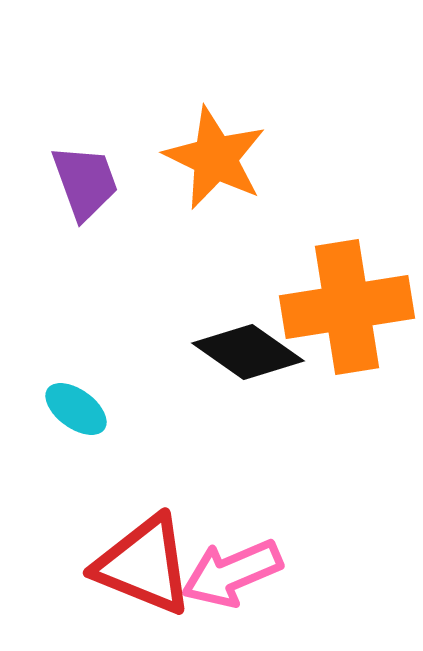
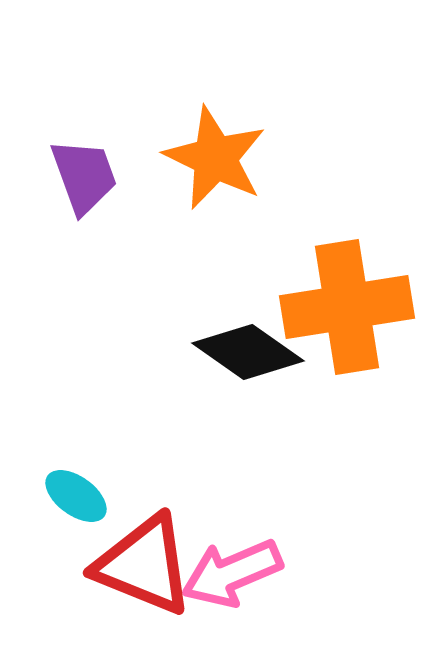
purple trapezoid: moved 1 px left, 6 px up
cyan ellipse: moved 87 px down
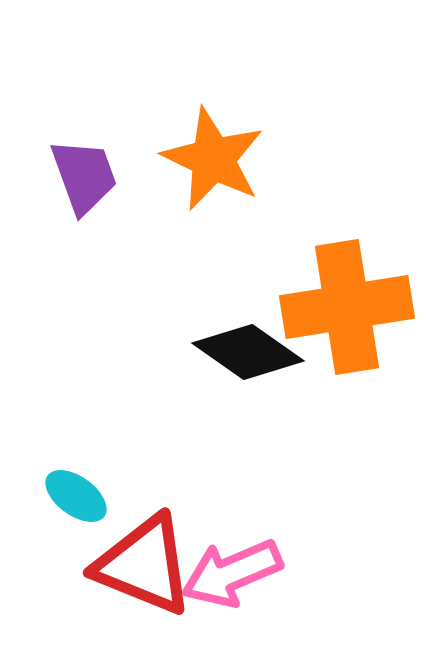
orange star: moved 2 px left, 1 px down
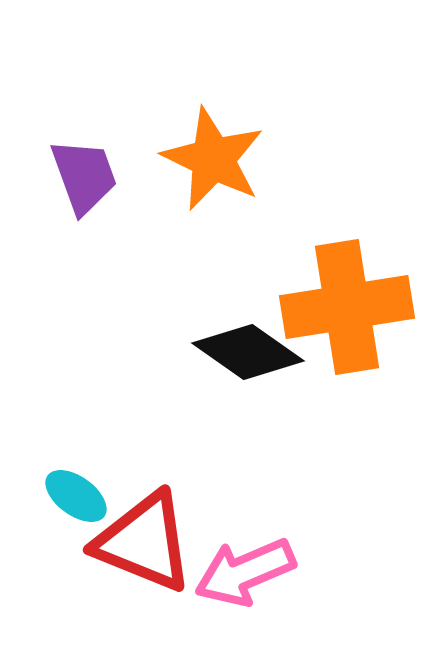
red triangle: moved 23 px up
pink arrow: moved 13 px right, 1 px up
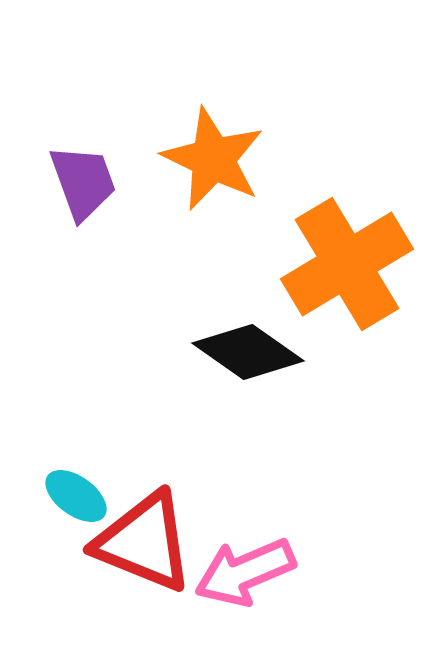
purple trapezoid: moved 1 px left, 6 px down
orange cross: moved 43 px up; rotated 22 degrees counterclockwise
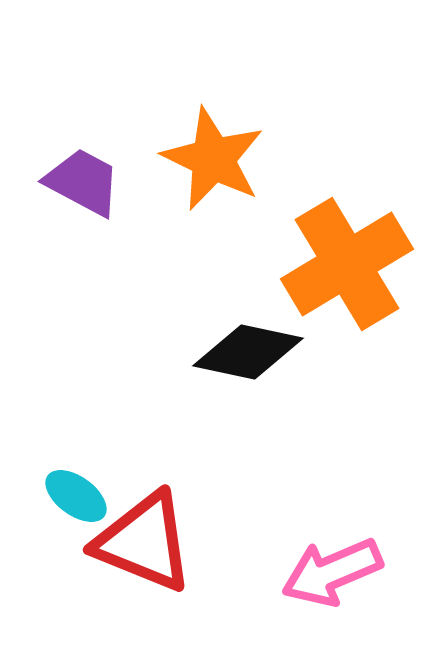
purple trapezoid: rotated 42 degrees counterclockwise
black diamond: rotated 23 degrees counterclockwise
pink arrow: moved 87 px right
